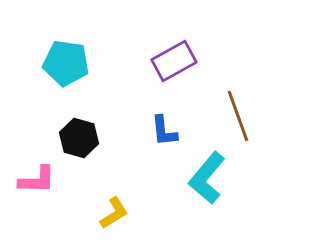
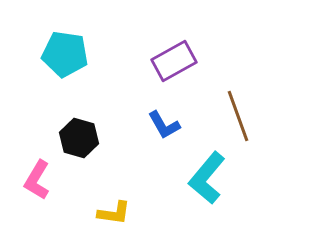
cyan pentagon: moved 1 px left, 9 px up
blue L-shape: moved 6 px up; rotated 24 degrees counterclockwise
pink L-shape: rotated 120 degrees clockwise
yellow L-shape: rotated 40 degrees clockwise
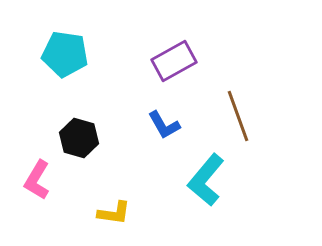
cyan L-shape: moved 1 px left, 2 px down
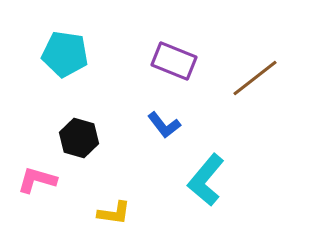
purple rectangle: rotated 51 degrees clockwise
brown line: moved 17 px right, 38 px up; rotated 72 degrees clockwise
blue L-shape: rotated 8 degrees counterclockwise
pink L-shape: rotated 75 degrees clockwise
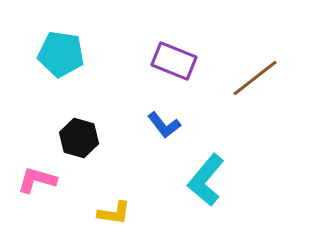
cyan pentagon: moved 4 px left
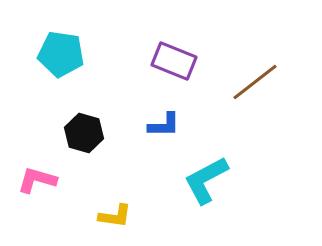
brown line: moved 4 px down
blue L-shape: rotated 52 degrees counterclockwise
black hexagon: moved 5 px right, 5 px up
cyan L-shape: rotated 22 degrees clockwise
yellow L-shape: moved 1 px right, 3 px down
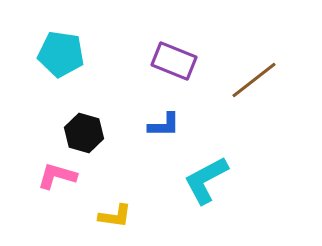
brown line: moved 1 px left, 2 px up
pink L-shape: moved 20 px right, 4 px up
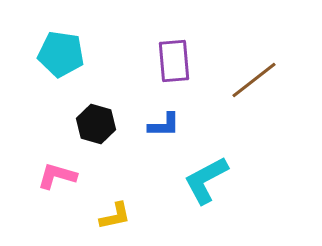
purple rectangle: rotated 63 degrees clockwise
black hexagon: moved 12 px right, 9 px up
yellow L-shape: rotated 20 degrees counterclockwise
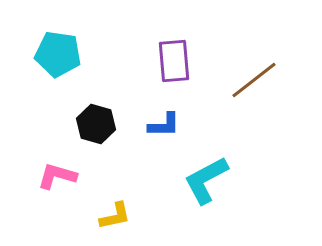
cyan pentagon: moved 3 px left
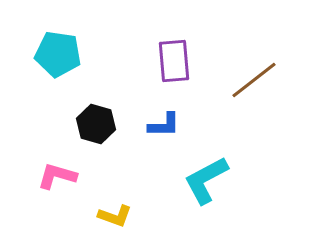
yellow L-shape: rotated 32 degrees clockwise
